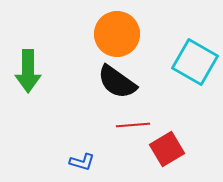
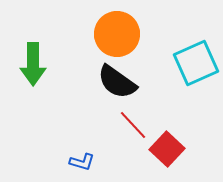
cyan square: moved 1 px right, 1 px down; rotated 36 degrees clockwise
green arrow: moved 5 px right, 7 px up
red line: rotated 52 degrees clockwise
red square: rotated 16 degrees counterclockwise
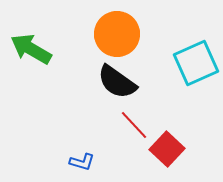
green arrow: moved 2 px left, 15 px up; rotated 120 degrees clockwise
red line: moved 1 px right
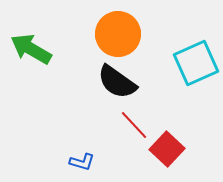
orange circle: moved 1 px right
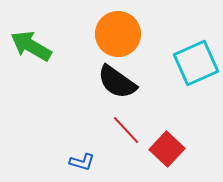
green arrow: moved 3 px up
red line: moved 8 px left, 5 px down
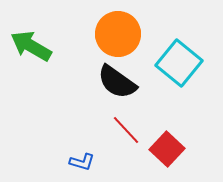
cyan square: moved 17 px left; rotated 27 degrees counterclockwise
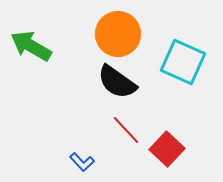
cyan square: moved 4 px right, 1 px up; rotated 15 degrees counterclockwise
blue L-shape: rotated 30 degrees clockwise
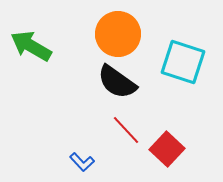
cyan square: rotated 6 degrees counterclockwise
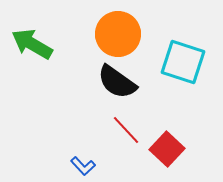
green arrow: moved 1 px right, 2 px up
blue L-shape: moved 1 px right, 4 px down
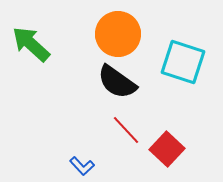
green arrow: moved 1 px left; rotated 12 degrees clockwise
blue L-shape: moved 1 px left
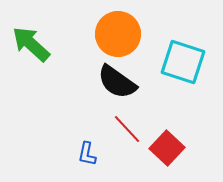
red line: moved 1 px right, 1 px up
red square: moved 1 px up
blue L-shape: moved 5 px right, 12 px up; rotated 55 degrees clockwise
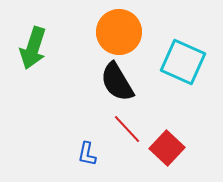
orange circle: moved 1 px right, 2 px up
green arrow: moved 2 px right, 4 px down; rotated 114 degrees counterclockwise
cyan square: rotated 6 degrees clockwise
black semicircle: rotated 24 degrees clockwise
